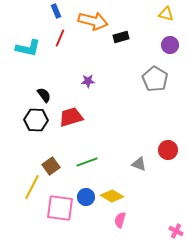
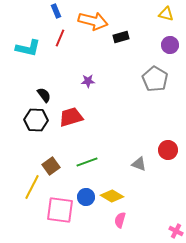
pink square: moved 2 px down
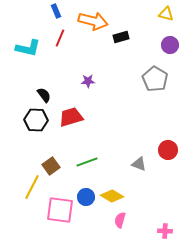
pink cross: moved 11 px left; rotated 24 degrees counterclockwise
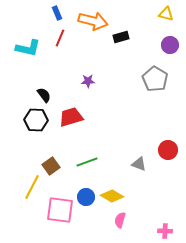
blue rectangle: moved 1 px right, 2 px down
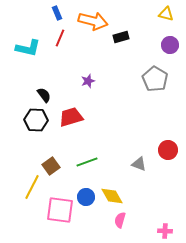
purple star: rotated 16 degrees counterclockwise
yellow diamond: rotated 30 degrees clockwise
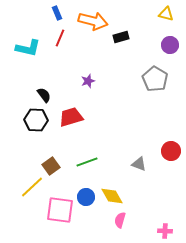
red circle: moved 3 px right, 1 px down
yellow line: rotated 20 degrees clockwise
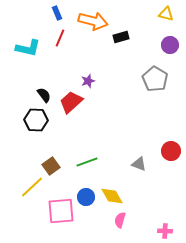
red trapezoid: moved 15 px up; rotated 25 degrees counterclockwise
pink square: moved 1 px right, 1 px down; rotated 12 degrees counterclockwise
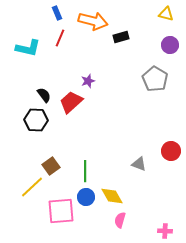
green line: moved 2 px left, 9 px down; rotated 70 degrees counterclockwise
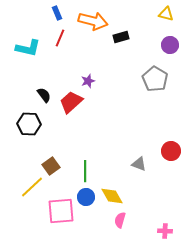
black hexagon: moved 7 px left, 4 px down
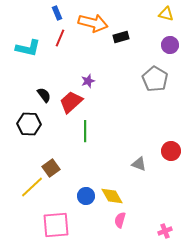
orange arrow: moved 2 px down
brown square: moved 2 px down
green line: moved 40 px up
blue circle: moved 1 px up
pink square: moved 5 px left, 14 px down
pink cross: rotated 24 degrees counterclockwise
